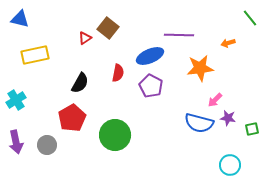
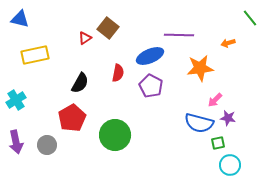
green square: moved 34 px left, 14 px down
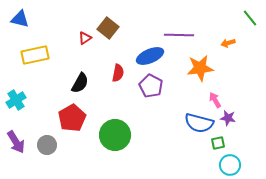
pink arrow: rotated 105 degrees clockwise
purple arrow: rotated 20 degrees counterclockwise
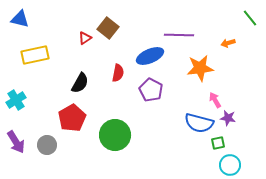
purple pentagon: moved 4 px down
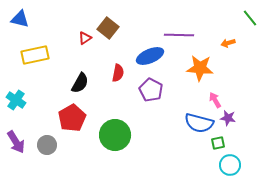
orange star: rotated 12 degrees clockwise
cyan cross: rotated 24 degrees counterclockwise
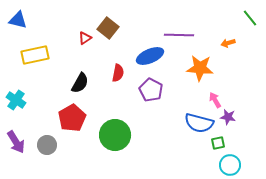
blue triangle: moved 2 px left, 1 px down
purple star: moved 1 px up
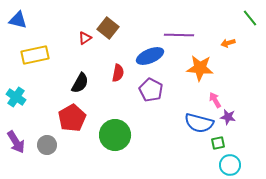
cyan cross: moved 3 px up
